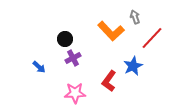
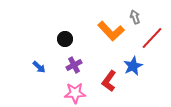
purple cross: moved 1 px right, 7 px down
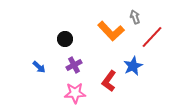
red line: moved 1 px up
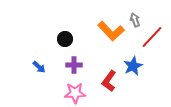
gray arrow: moved 3 px down
purple cross: rotated 28 degrees clockwise
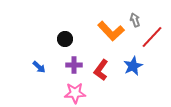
red L-shape: moved 8 px left, 11 px up
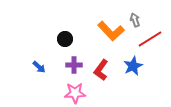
red line: moved 2 px left, 2 px down; rotated 15 degrees clockwise
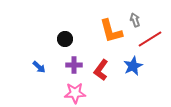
orange L-shape: rotated 28 degrees clockwise
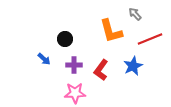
gray arrow: moved 6 px up; rotated 24 degrees counterclockwise
red line: rotated 10 degrees clockwise
blue arrow: moved 5 px right, 8 px up
